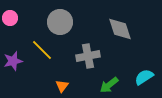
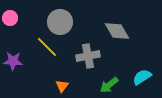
gray diamond: moved 3 px left, 2 px down; rotated 12 degrees counterclockwise
yellow line: moved 5 px right, 3 px up
purple star: rotated 18 degrees clockwise
cyan semicircle: moved 2 px left
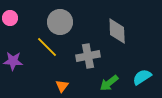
gray diamond: rotated 28 degrees clockwise
green arrow: moved 2 px up
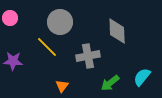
cyan semicircle: rotated 18 degrees counterclockwise
green arrow: moved 1 px right
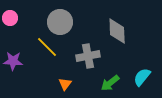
orange triangle: moved 3 px right, 2 px up
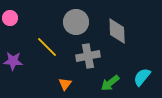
gray circle: moved 16 px right
